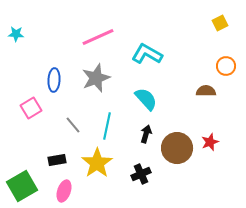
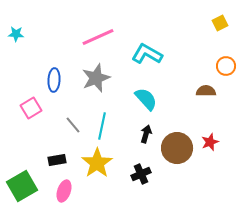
cyan line: moved 5 px left
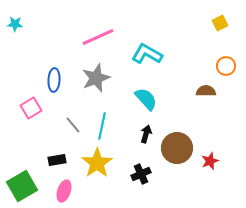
cyan star: moved 1 px left, 10 px up
red star: moved 19 px down
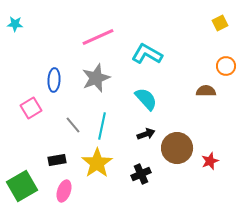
black arrow: rotated 54 degrees clockwise
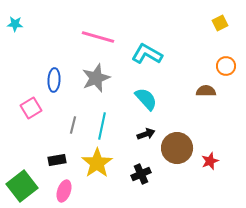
pink line: rotated 40 degrees clockwise
gray line: rotated 54 degrees clockwise
green square: rotated 8 degrees counterclockwise
